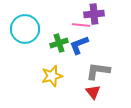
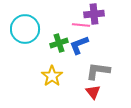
yellow star: rotated 20 degrees counterclockwise
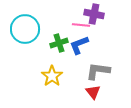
purple cross: rotated 18 degrees clockwise
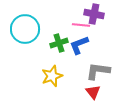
yellow star: rotated 15 degrees clockwise
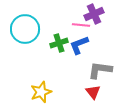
purple cross: rotated 36 degrees counterclockwise
gray L-shape: moved 2 px right, 1 px up
yellow star: moved 11 px left, 16 px down
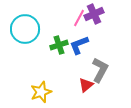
pink line: moved 2 px left, 7 px up; rotated 66 degrees counterclockwise
green cross: moved 2 px down
gray L-shape: rotated 110 degrees clockwise
red triangle: moved 7 px left, 7 px up; rotated 28 degrees clockwise
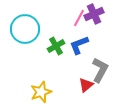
green cross: moved 3 px left, 1 px down; rotated 12 degrees counterclockwise
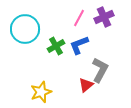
purple cross: moved 10 px right, 3 px down
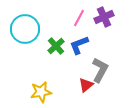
green cross: rotated 12 degrees counterclockwise
yellow star: rotated 10 degrees clockwise
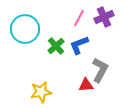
red triangle: rotated 35 degrees clockwise
